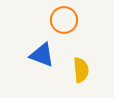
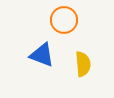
yellow semicircle: moved 2 px right, 6 px up
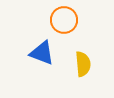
blue triangle: moved 2 px up
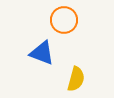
yellow semicircle: moved 7 px left, 15 px down; rotated 20 degrees clockwise
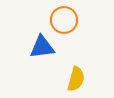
blue triangle: moved 6 px up; rotated 28 degrees counterclockwise
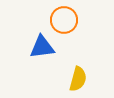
yellow semicircle: moved 2 px right
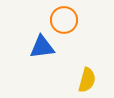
yellow semicircle: moved 9 px right, 1 px down
